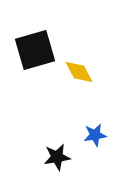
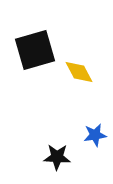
black star: rotated 12 degrees clockwise
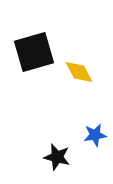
black square: moved 1 px left, 2 px down
black star: rotated 12 degrees clockwise
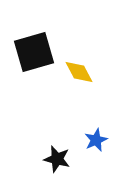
blue star: moved 1 px right, 5 px down; rotated 15 degrees counterclockwise
black star: moved 2 px down
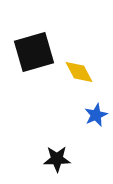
blue star: moved 25 px up
black star: rotated 16 degrees counterclockwise
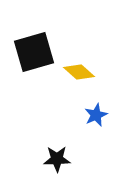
yellow diamond: rotated 20 degrees counterclockwise
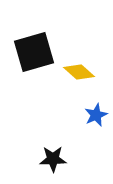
black star: moved 4 px left
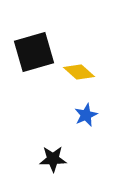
blue star: moved 10 px left
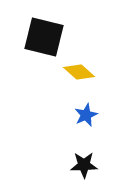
black square: moved 10 px right, 15 px up; rotated 30 degrees clockwise
black star: moved 31 px right, 6 px down
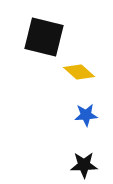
blue star: rotated 20 degrees clockwise
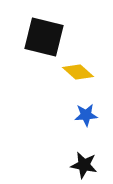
yellow diamond: moved 1 px left
black star: rotated 12 degrees clockwise
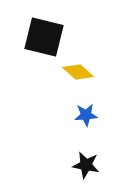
black star: moved 2 px right
